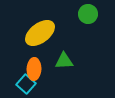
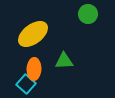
yellow ellipse: moved 7 px left, 1 px down
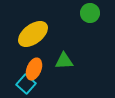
green circle: moved 2 px right, 1 px up
orange ellipse: rotated 20 degrees clockwise
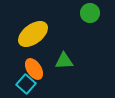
orange ellipse: rotated 55 degrees counterclockwise
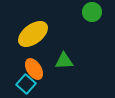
green circle: moved 2 px right, 1 px up
